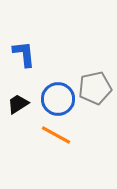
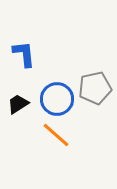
blue circle: moved 1 px left
orange line: rotated 12 degrees clockwise
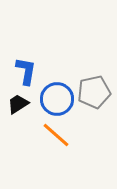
blue L-shape: moved 2 px right, 17 px down; rotated 16 degrees clockwise
gray pentagon: moved 1 px left, 4 px down
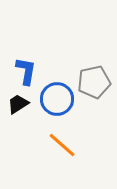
gray pentagon: moved 10 px up
orange line: moved 6 px right, 10 px down
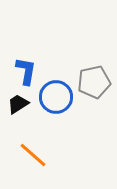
blue circle: moved 1 px left, 2 px up
orange line: moved 29 px left, 10 px down
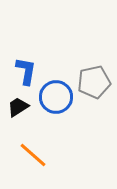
black trapezoid: moved 3 px down
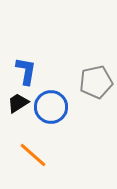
gray pentagon: moved 2 px right
blue circle: moved 5 px left, 10 px down
black trapezoid: moved 4 px up
